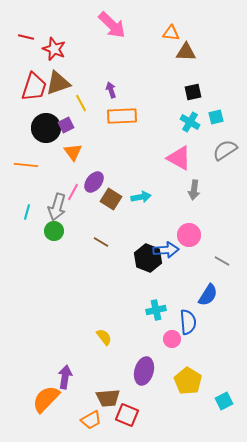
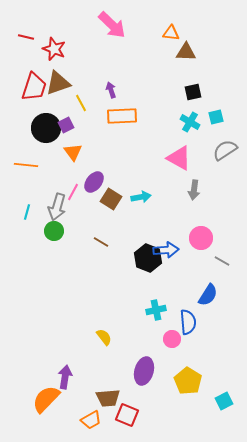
pink circle at (189, 235): moved 12 px right, 3 px down
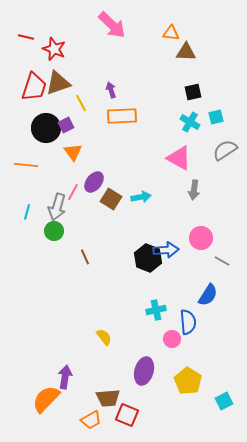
brown line at (101, 242): moved 16 px left, 15 px down; rotated 35 degrees clockwise
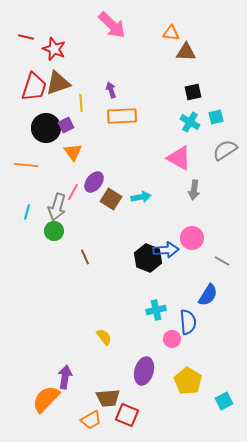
yellow line at (81, 103): rotated 24 degrees clockwise
pink circle at (201, 238): moved 9 px left
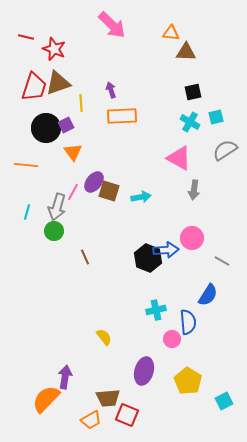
brown square at (111, 199): moved 2 px left, 8 px up; rotated 15 degrees counterclockwise
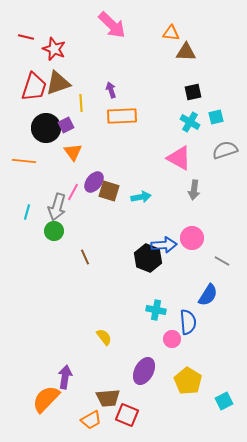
gray semicircle at (225, 150): rotated 15 degrees clockwise
orange line at (26, 165): moved 2 px left, 4 px up
blue arrow at (166, 250): moved 2 px left, 5 px up
cyan cross at (156, 310): rotated 24 degrees clockwise
purple ellipse at (144, 371): rotated 12 degrees clockwise
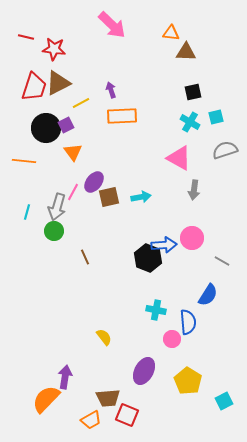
red star at (54, 49): rotated 15 degrees counterclockwise
brown triangle at (58, 83): rotated 8 degrees counterclockwise
yellow line at (81, 103): rotated 66 degrees clockwise
brown square at (109, 191): moved 6 px down; rotated 30 degrees counterclockwise
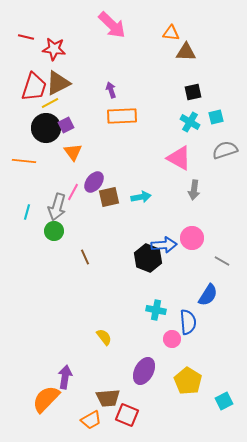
yellow line at (81, 103): moved 31 px left
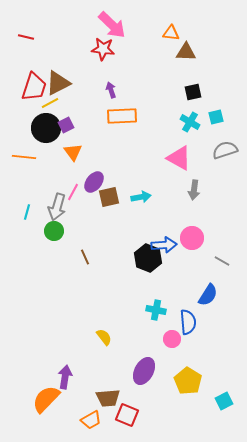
red star at (54, 49): moved 49 px right
orange line at (24, 161): moved 4 px up
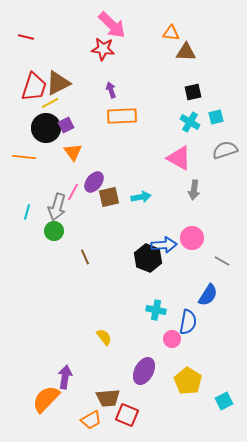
blue semicircle at (188, 322): rotated 15 degrees clockwise
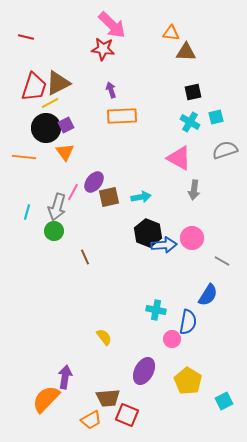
orange triangle at (73, 152): moved 8 px left
black hexagon at (148, 258): moved 25 px up
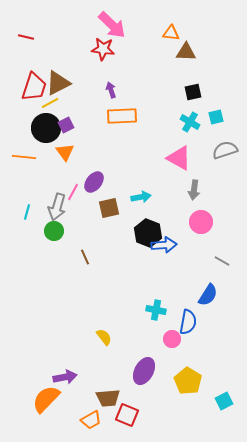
brown square at (109, 197): moved 11 px down
pink circle at (192, 238): moved 9 px right, 16 px up
purple arrow at (65, 377): rotated 70 degrees clockwise
